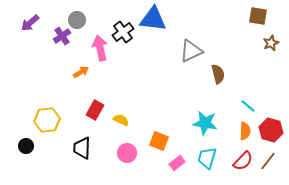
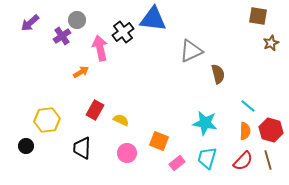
brown line: moved 1 px up; rotated 54 degrees counterclockwise
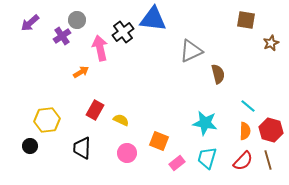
brown square: moved 12 px left, 4 px down
black circle: moved 4 px right
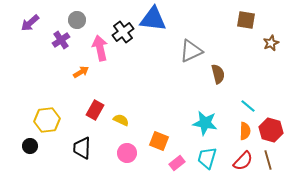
purple cross: moved 1 px left, 4 px down
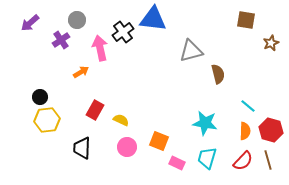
gray triangle: rotated 10 degrees clockwise
black circle: moved 10 px right, 49 px up
pink circle: moved 6 px up
pink rectangle: rotated 63 degrees clockwise
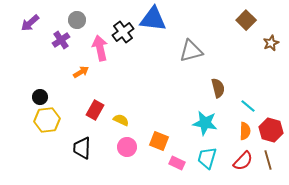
brown square: rotated 36 degrees clockwise
brown semicircle: moved 14 px down
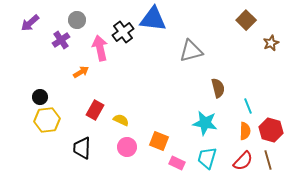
cyan line: rotated 28 degrees clockwise
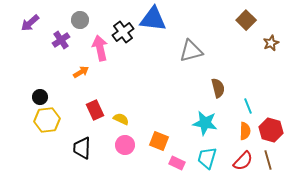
gray circle: moved 3 px right
red rectangle: rotated 54 degrees counterclockwise
yellow semicircle: moved 1 px up
pink circle: moved 2 px left, 2 px up
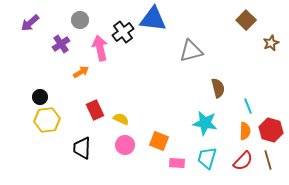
purple cross: moved 4 px down
pink rectangle: rotated 21 degrees counterclockwise
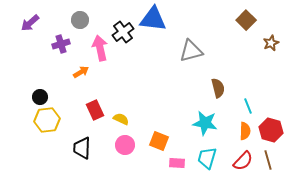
purple cross: rotated 18 degrees clockwise
